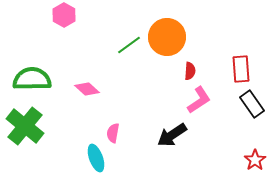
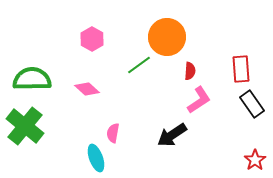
pink hexagon: moved 28 px right, 24 px down
green line: moved 10 px right, 20 px down
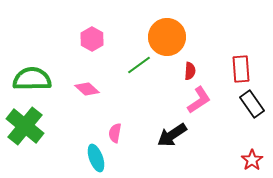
pink semicircle: moved 2 px right
red star: moved 3 px left
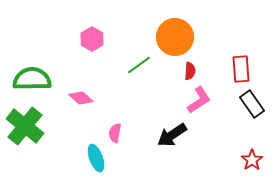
orange circle: moved 8 px right
pink diamond: moved 6 px left, 9 px down
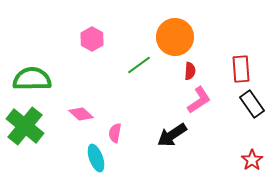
pink diamond: moved 16 px down
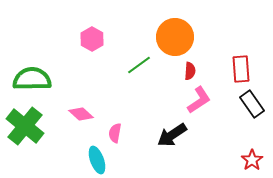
cyan ellipse: moved 1 px right, 2 px down
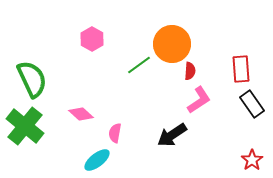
orange circle: moved 3 px left, 7 px down
green semicircle: rotated 66 degrees clockwise
cyan ellipse: rotated 72 degrees clockwise
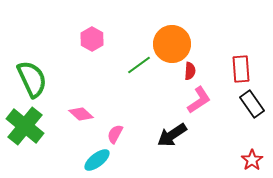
pink semicircle: moved 1 px down; rotated 18 degrees clockwise
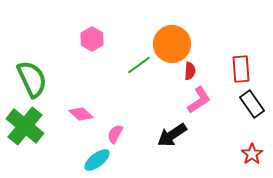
red star: moved 6 px up
